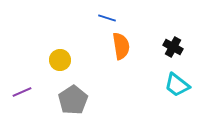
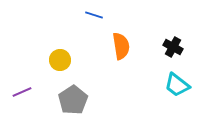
blue line: moved 13 px left, 3 px up
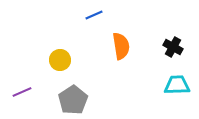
blue line: rotated 42 degrees counterclockwise
cyan trapezoid: rotated 140 degrees clockwise
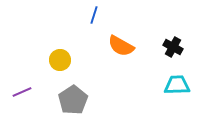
blue line: rotated 48 degrees counterclockwise
orange semicircle: rotated 128 degrees clockwise
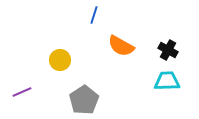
black cross: moved 5 px left, 3 px down
cyan trapezoid: moved 10 px left, 4 px up
gray pentagon: moved 11 px right
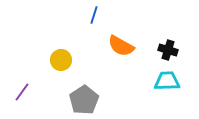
black cross: rotated 12 degrees counterclockwise
yellow circle: moved 1 px right
purple line: rotated 30 degrees counterclockwise
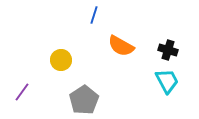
cyan trapezoid: rotated 64 degrees clockwise
